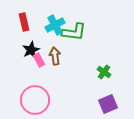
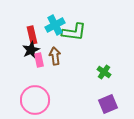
red rectangle: moved 8 px right, 13 px down
pink rectangle: rotated 16 degrees clockwise
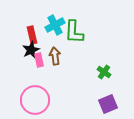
green L-shape: rotated 85 degrees clockwise
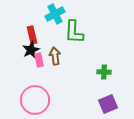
cyan cross: moved 11 px up
green cross: rotated 32 degrees counterclockwise
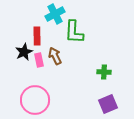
red rectangle: moved 5 px right, 1 px down; rotated 12 degrees clockwise
black star: moved 7 px left, 2 px down
brown arrow: rotated 18 degrees counterclockwise
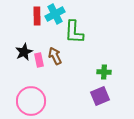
red rectangle: moved 20 px up
pink circle: moved 4 px left, 1 px down
purple square: moved 8 px left, 8 px up
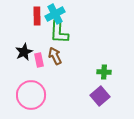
green L-shape: moved 15 px left
purple square: rotated 18 degrees counterclockwise
pink circle: moved 6 px up
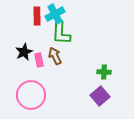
green L-shape: moved 2 px right, 1 px down
